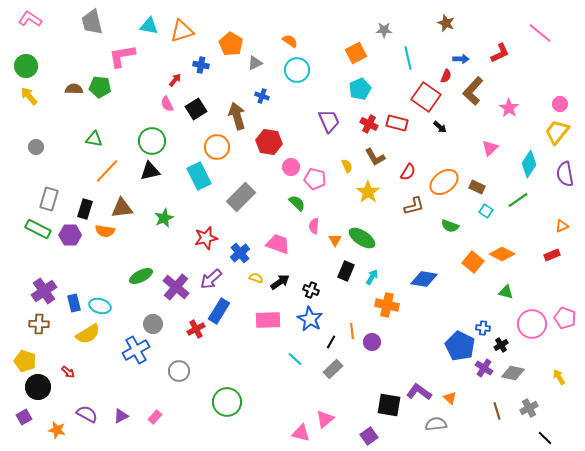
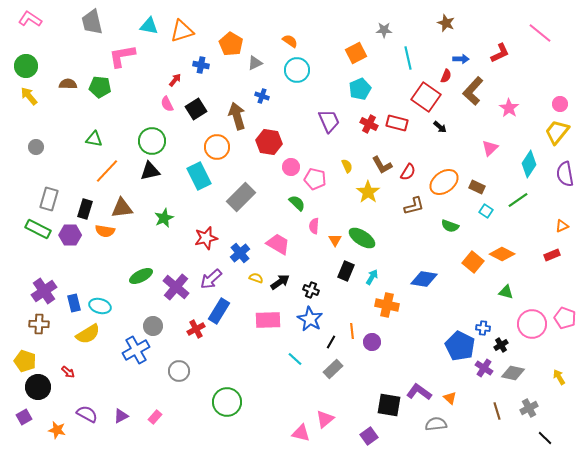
brown semicircle at (74, 89): moved 6 px left, 5 px up
brown L-shape at (375, 157): moved 7 px right, 8 px down
pink trapezoid at (278, 244): rotated 10 degrees clockwise
gray circle at (153, 324): moved 2 px down
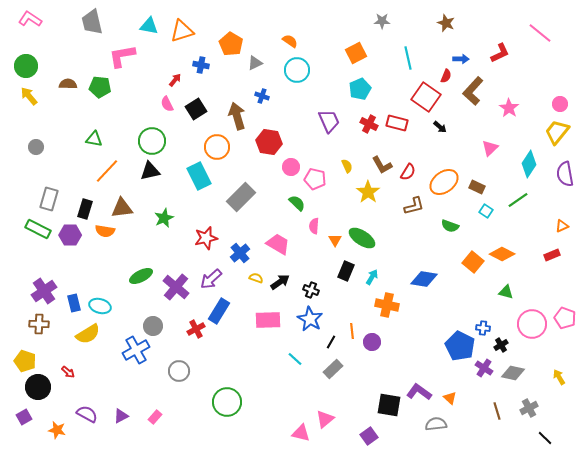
gray star at (384, 30): moved 2 px left, 9 px up
